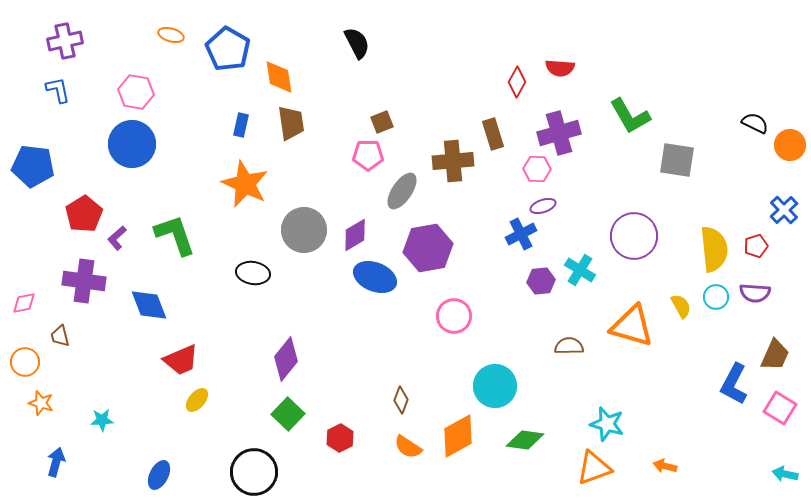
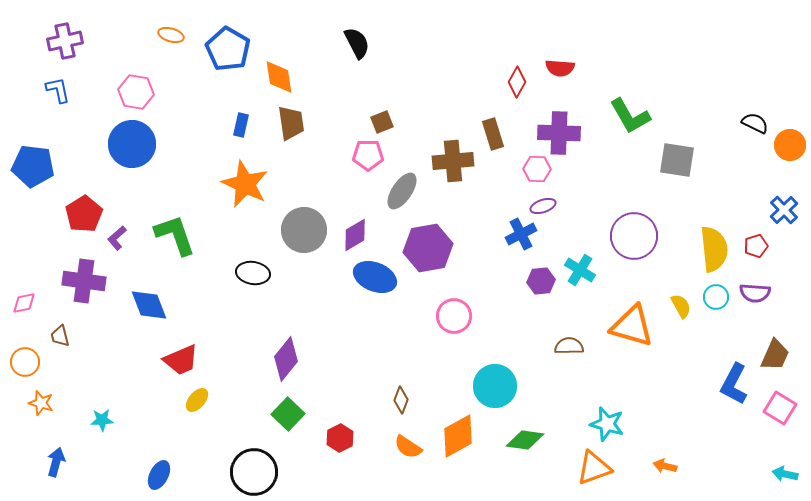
purple cross at (559, 133): rotated 18 degrees clockwise
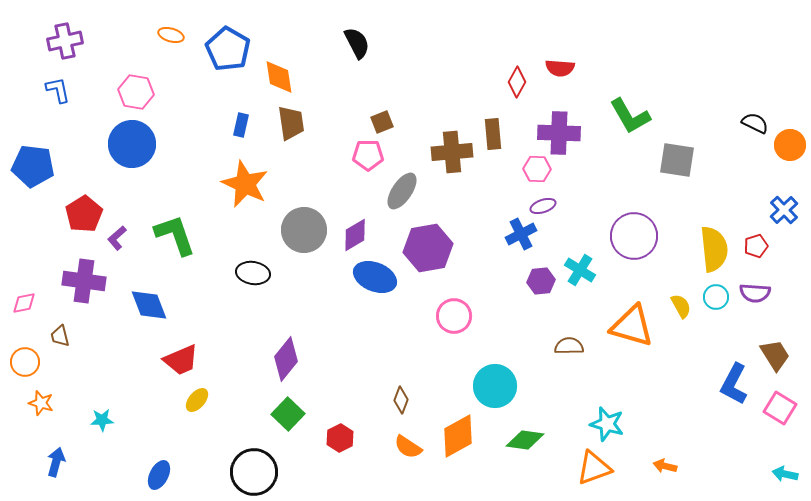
brown rectangle at (493, 134): rotated 12 degrees clockwise
brown cross at (453, 161): moved 1 px left, 9 px up
brown trapezoid at (775, 355): rotated 56 degrees counterclockwise
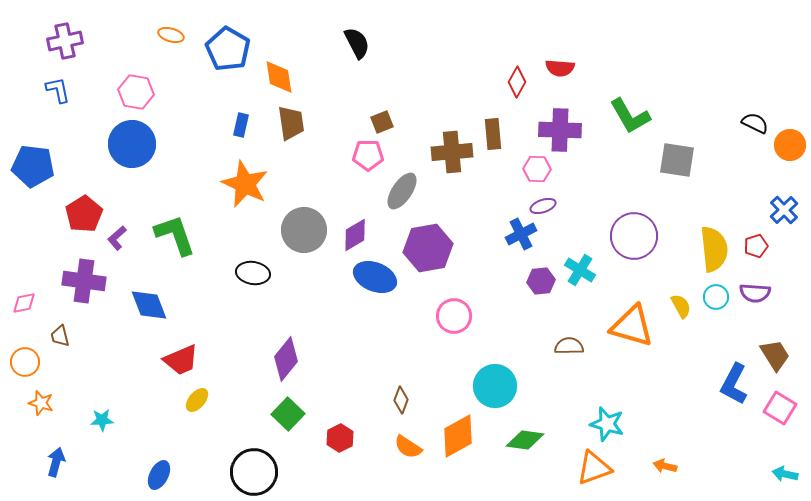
purple cross at (559, 133): moved 1 px right, 3 px up
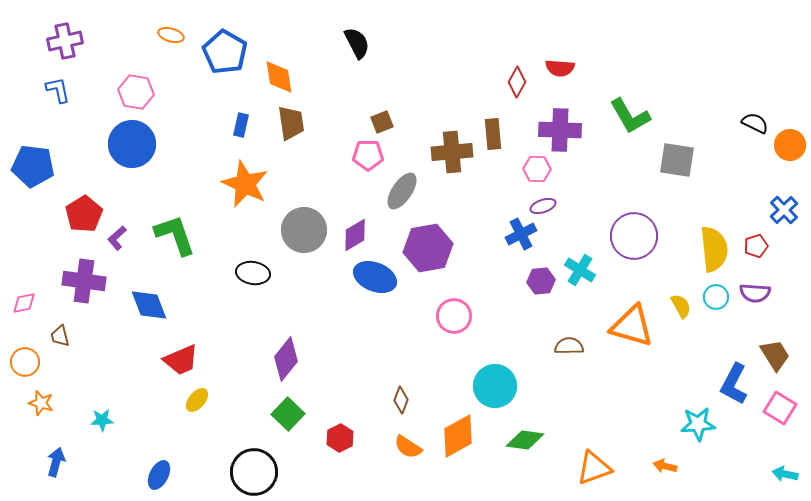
blue pentagon at (228, 49): moved 3 px left, 3 px down
cyan star at (607, 424): moved 91 px right; rotated 20 degrees counterclockwise
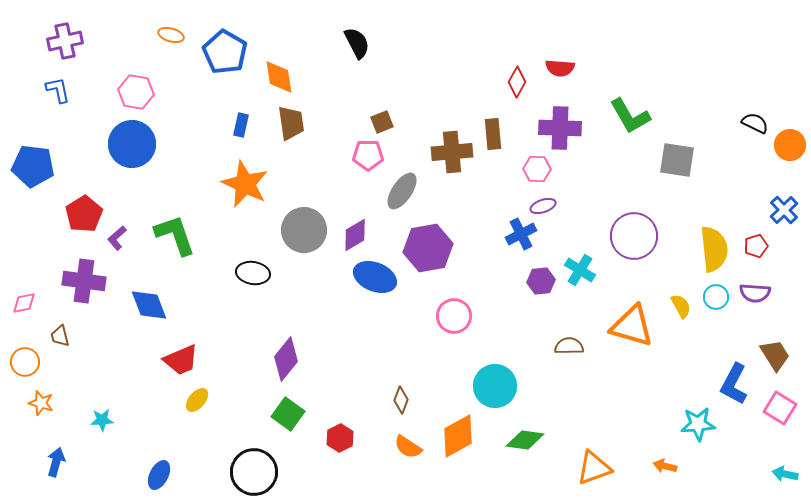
purple cross at (560, 130): moved 2 px up
green square at (288, 414): rotated 8 degrees counterclockwise
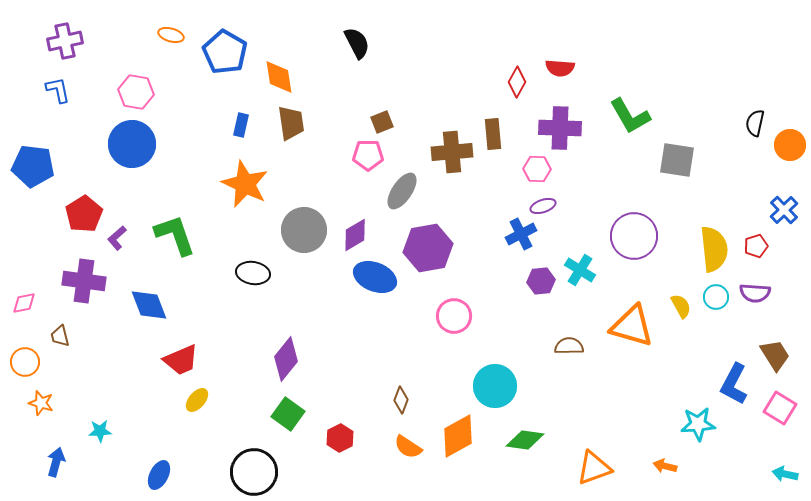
black semicircle at (755, 123): rotated 104 degrees counterclockwise
cyan star at (102, 420): moved 2 px left, 11 px down
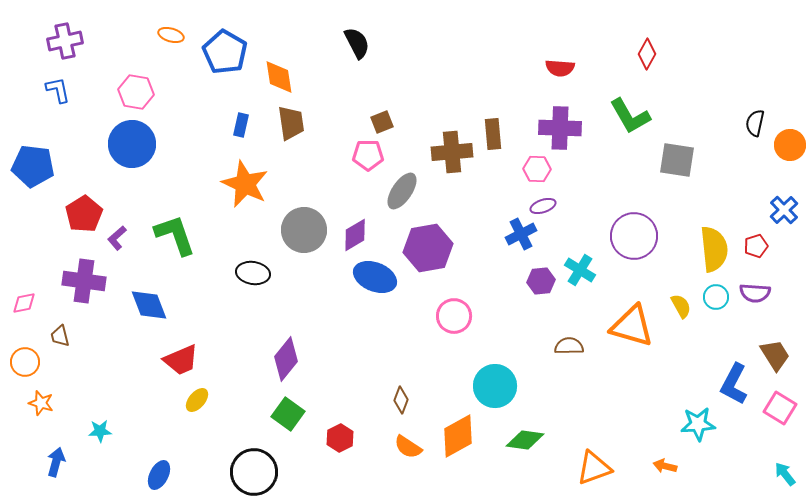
red diamond at (517, 82): moved 130 px right, 28 px up
cyan arrow at (785, 474): rotated 40 degrees clockwise
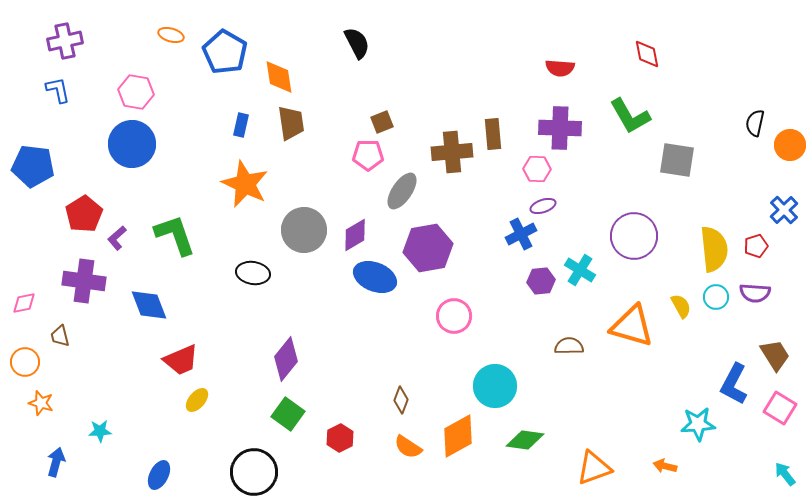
red diamond at (647, 54): rotated 40 degrees counterclockwise
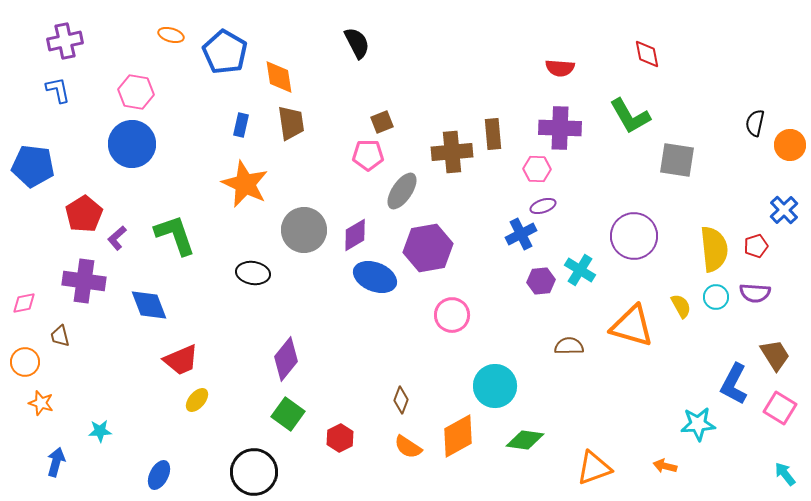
pink circle at (454, 316): moved 2 px left, 1 px up
